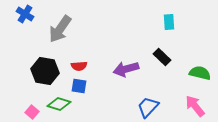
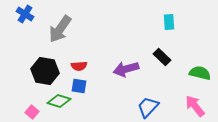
green diamond: moved 3 px up
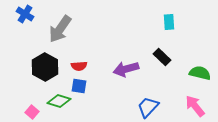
black hexagon: moved 4 px up; rotated 20 degrees clockwise
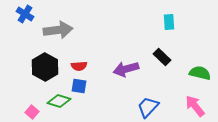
gray arrow: moved 2 px left, 1 px down; rotated 132 degrees counterclockwise
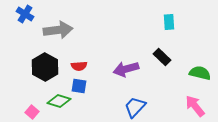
blue trapezoid: moved 13 px left
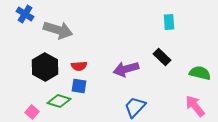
gray arrow: rotated 24 degrees clockwise
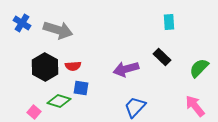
blue cross: moved 3 px left, 9 px down
red semicircle: moved 6 px left
green semicircle: moved 1 px left, 5 px up; rotated 60 degrees counterclockwise
blue square: moved 2 px right, 2 px down
pink square: moved 2 px right
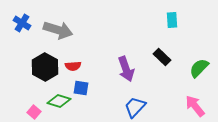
cyan rectangle: moved 3 px right, 2 px up
purple arrow: rotated 95 degrees counterclockwise
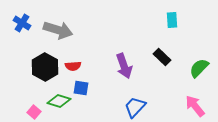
purple arrow: moved 2 px left, 3 px up
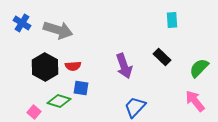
pink arrow: moved 5 px up
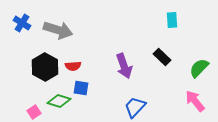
pink square: rotated 16 degrees clockwise
